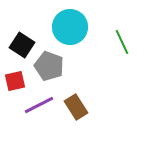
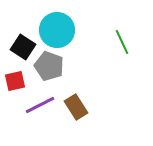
cyan circle: moved 13 px left, 3 px down
black square: moved 1 px right, 2 px down
purple line: moved 1 px right
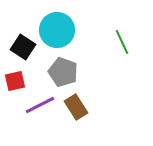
gray pentagon: moved 14 px right, 6 px down
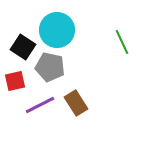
gray pentagon: moved 13 px left, 5 px up; rotated 8 degrees counterclockwise
brown rectangle: moved 4 px up
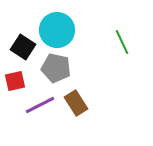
gray pentagon: moved 6 px right, 1 px down
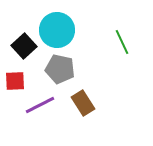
black square: moved 1 px right, 1 px up; rotated 15 degrees clockwise
gray pentagon: moved 4 px right, 1 px down
red square: rotated 10 degrees clockwise
brown rectangle: moved 7 px right
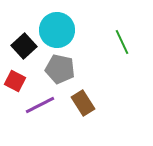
red square: rotated 30 degrees clockwise
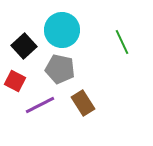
cyan circle: moved 5 px right
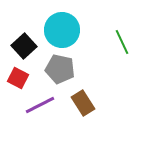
red square: moved 3 px right, 3 px up
